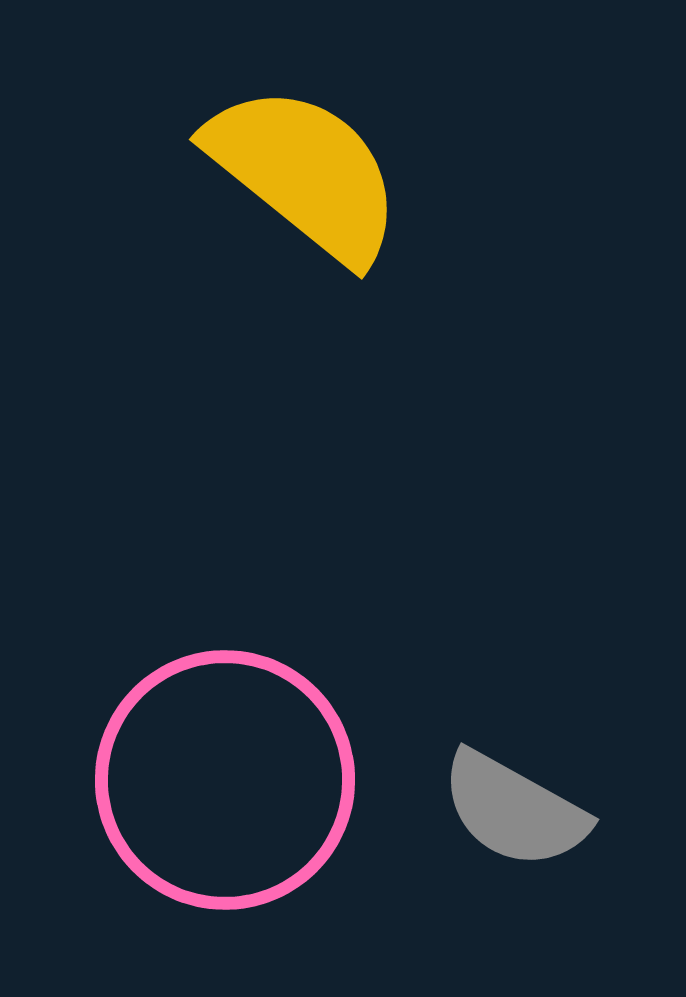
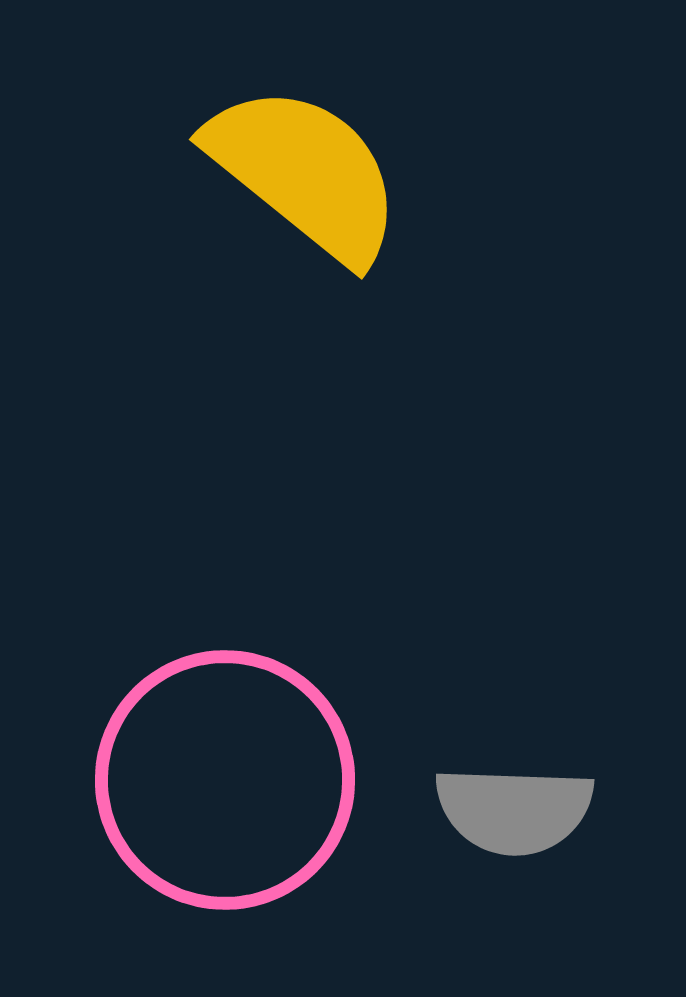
gray semicircle: rotated 27 degrees counterclockwise
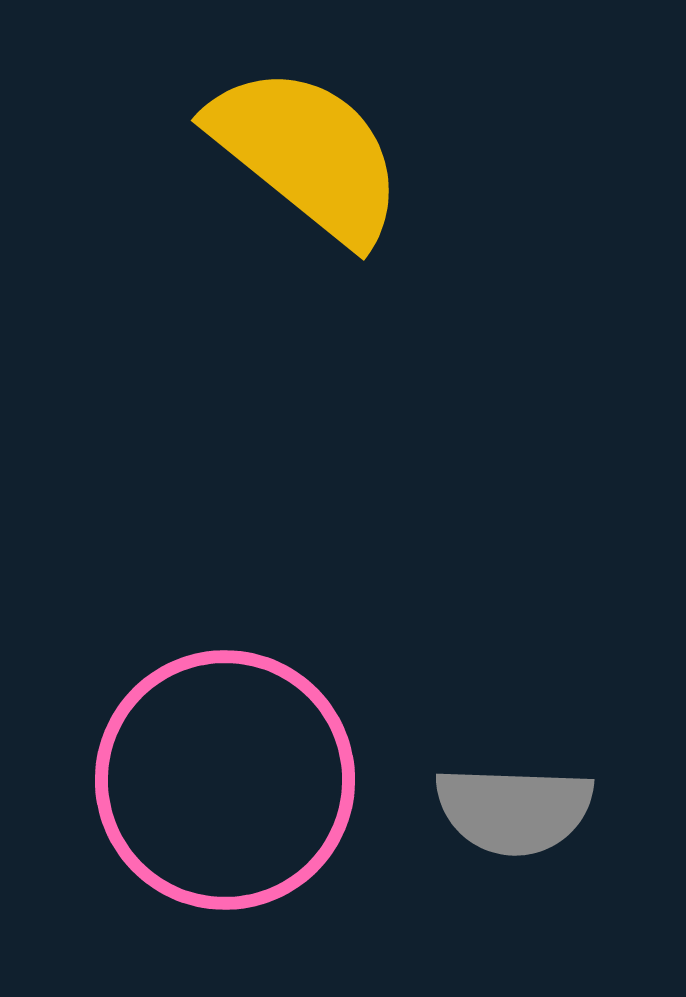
yellow semicircle: moved 2 px right, 19 px up
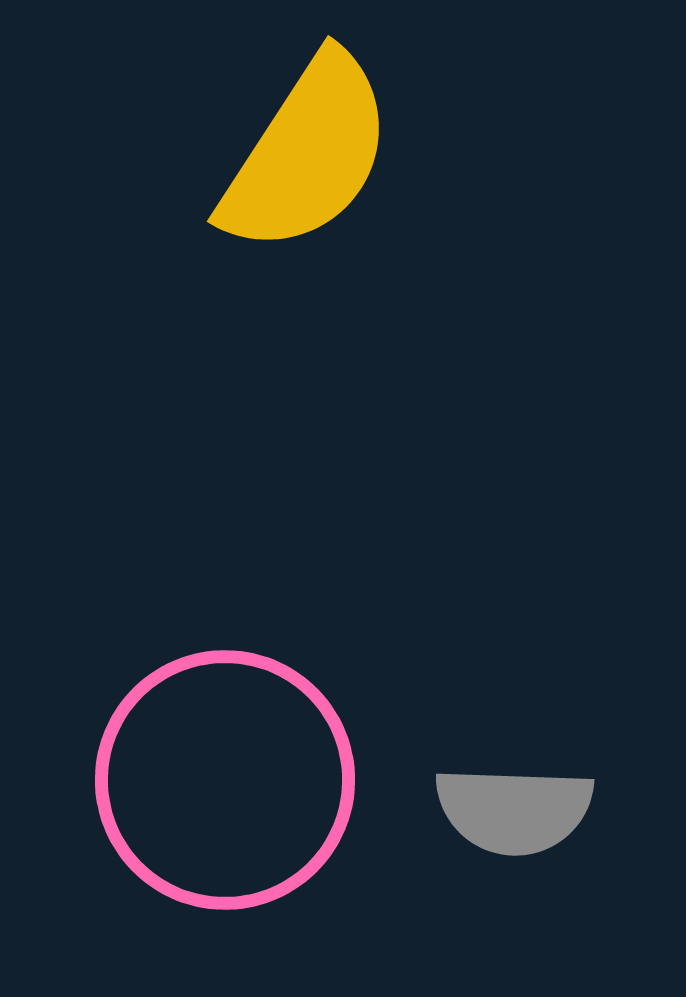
yellow semicircle: rotated 84 degrees clockwise
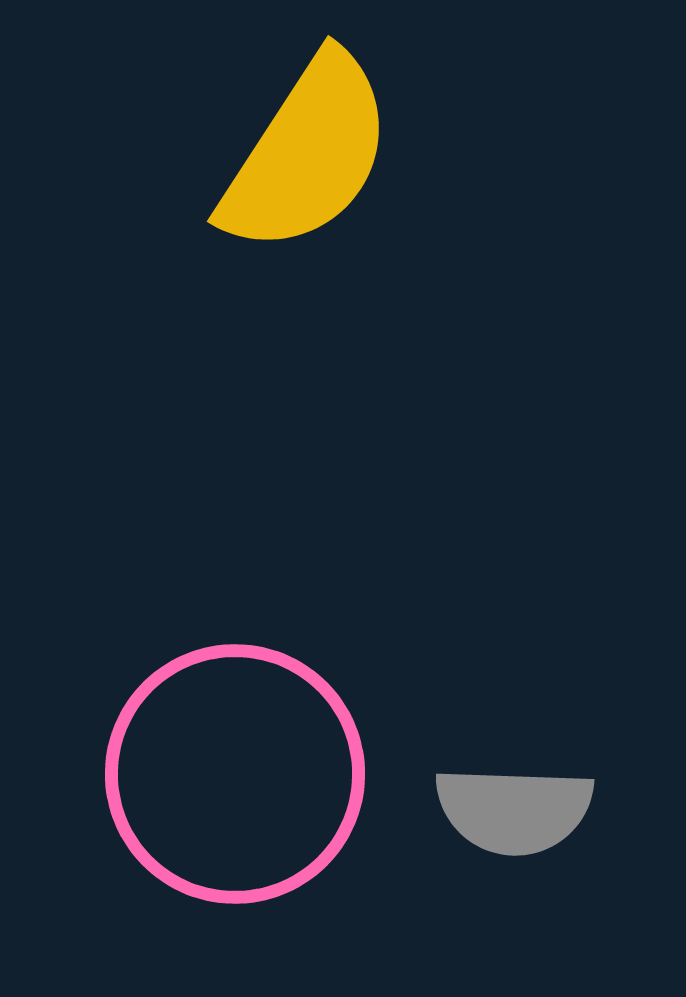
pink circle: moved 10 px right, 6 px up
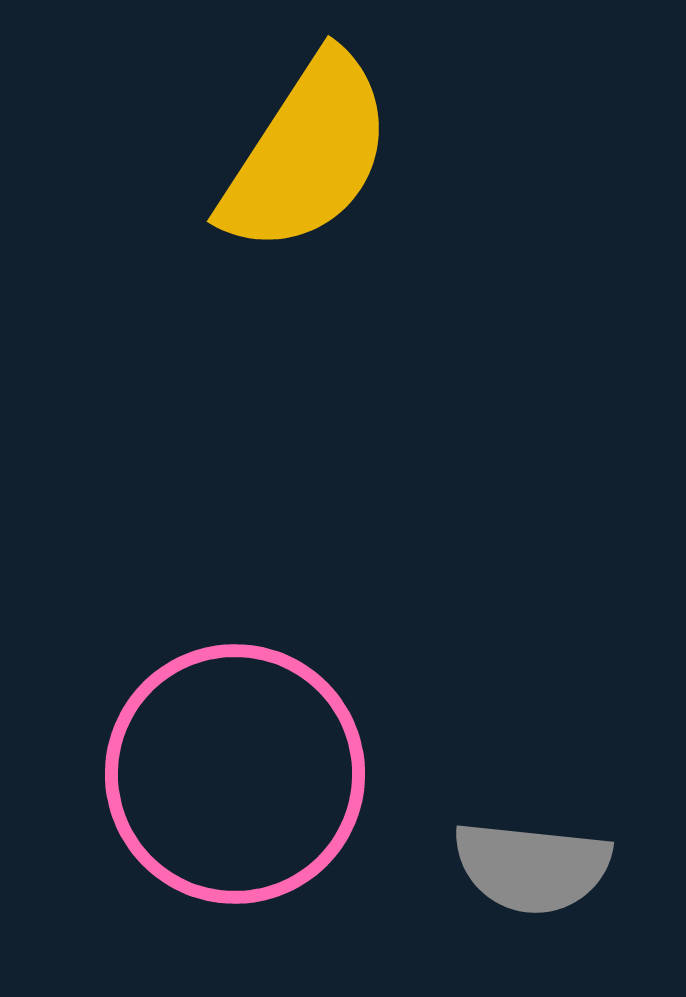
gray semicircle: moved 18 px right, 57 px down; rotated 4 degrees clockwise
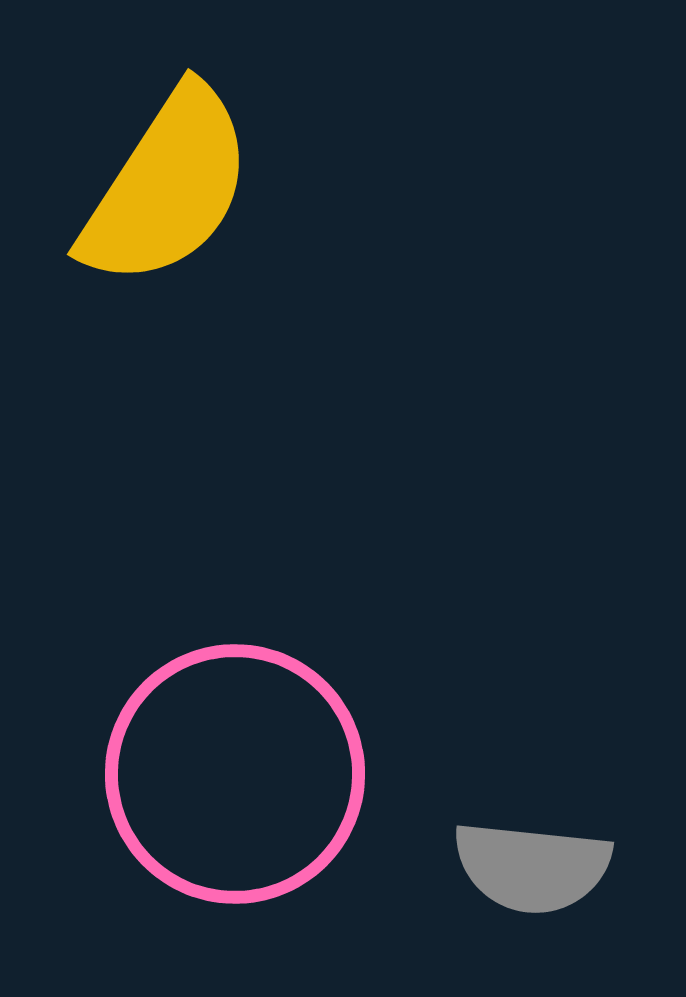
yellow semicircle: moved 140 px left, 33 px down
